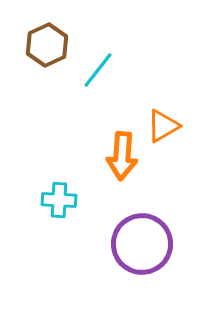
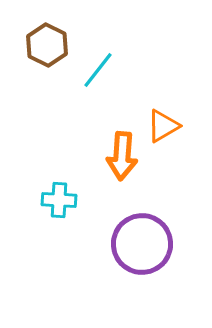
brown hexagon: rotated 9 degrees counterclockwise
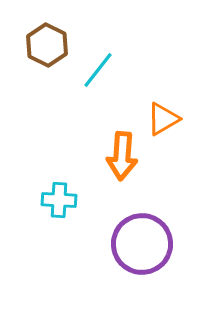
orange triangle: moved 7 px up
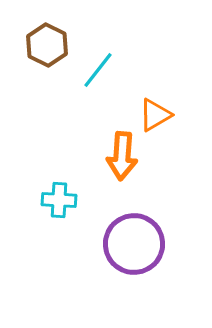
orange triangle: moved 8 px left, 4 px up
purple circle: moved 8 px left
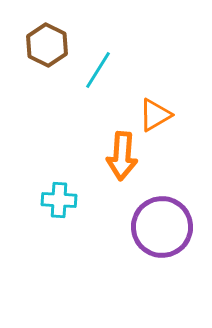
cyan line: rotated 6 degrees counterclockwise
purple circle: moved 28 px right, 17 px up
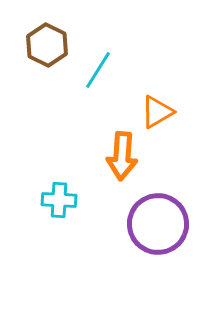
orange triangle: moved 2 px right, 3 px up
purple circle: moved 4 px left, 3 px up
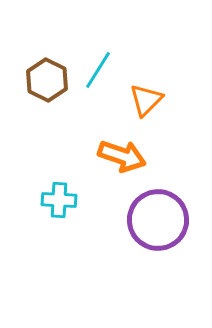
brown hexagon: moved 35 px down
orange triangle: moved 11 px left, 12 px up; rotated 15 degrees counterclockwise
orange arrow: rotated 75 degrees counterclockwise
purple circle: moved 4 px up
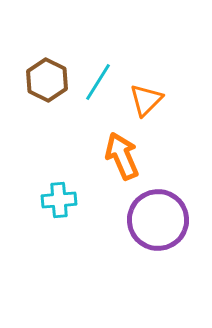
cyan line: moved 12 px down
orange arrow: rotated 132 degrees counterclockwise
cyan cross: rotated 8 degrees counterclockwise
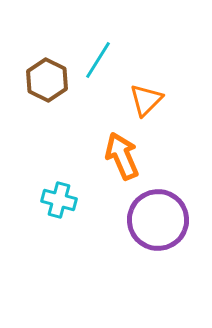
cyan line: moved 22 px up
cyan cross: rotated 20 degrees clockwise
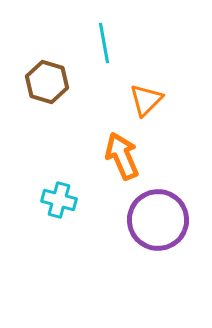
cyan line: moved 6 px right, 17 px up; rotated 42 degrees counterclockwise
brown hexagon: moved 2 px down; rotated 9 degrees counterclockwise
